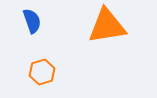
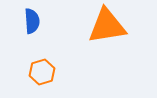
blue semicircle: rotated 15 degrees clockwise
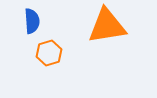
orange hexagon: moved 7 px right, 19 px up
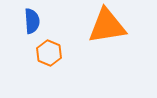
orange hexagon: rotated 20 degrees counterclockwise
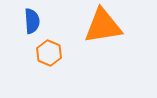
orange triangle: moved 4 px left
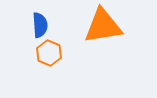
blue semicircle: moved 8 px right, 4 px down
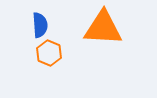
orange triangle: moved 2 px down; rotated 12 degrees clockwise
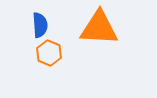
orange triangle: moved 4 px left
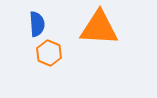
blue semicircle: moved 3 px left, 1 px up
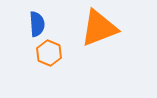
orange triangle: rotated 24 degrees counterclockwise
